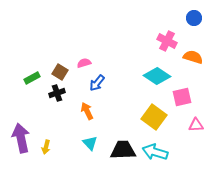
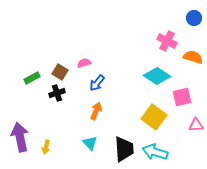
orange arrow: moved 9 px right; rotated 48 degrees clockwise
purple arrow: moved 1 px left, 1 px up
black trapezoid: moved 1 px right, 1 px up; rotated 88 degrees clockwise
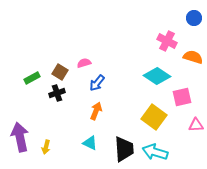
cyan triangle: rotated 21 degrees counterclockwise
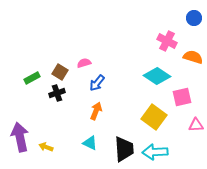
yellow arrow: rotated 96 degrees clockwise
cyan arrow: rotated 20 degrees counterclockwise
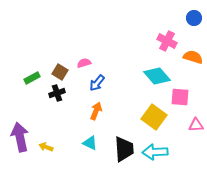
cyan diamond: rotated 16 degrees clockwise
pink square: moved 2 px left; rotated 18 degrees clockwise
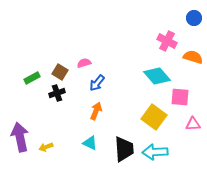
pink triangle: moved 3 px left, 1 px up
yellow arrow: rotated 40 degrees counterclockwise
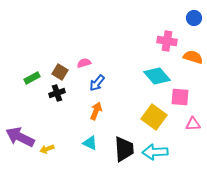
pink cross: rotated 18 degrees counterclockwise
purple arrow: rotated 52 degrees counterclockwise
yellow arrow: moved 1 px right, 2 px down
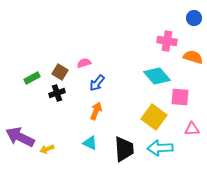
pink triangle: moved 1 px left, 5 px down
cyan arrow: moved 5 px right, 4 px up
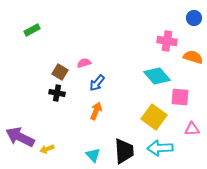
green rectangle: moved 48 px up
black cross: rotated 28 degrees clockwise
cyan triangle: moved 3 px right, 12 px down; rotated 21 degrees clockwise
black trapezoid: moved 2 px down
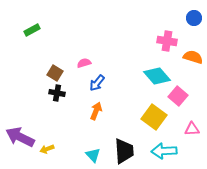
brown square: moved 5 px left, 1 px down
pink square: moved 2 px left, 1 px up; rotated 36 degrees clockwise
cyan arrow: moved 4 px right, 3 px down
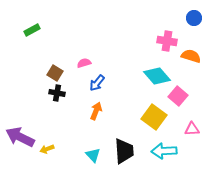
orange semicircle: moved 2 px left, 1 px up
